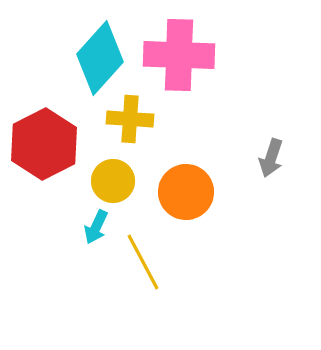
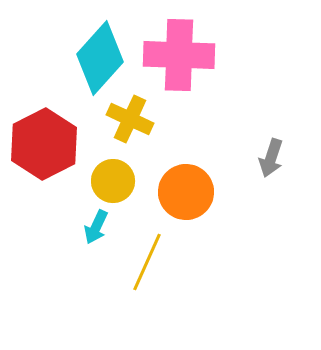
yellow cross: rotated 21 degrees clockwise
yellow line: moved 4 px right; rotated 52 degrees clockwise
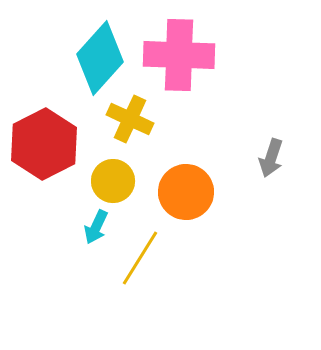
yellow line: moved 7 px left, 4 px up; rotated 8 degrees clockwise
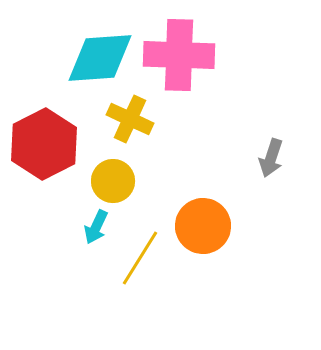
cyan diamond: rotated 44 degrees clockwise
orange circle: moved 17 px right, 34 px down
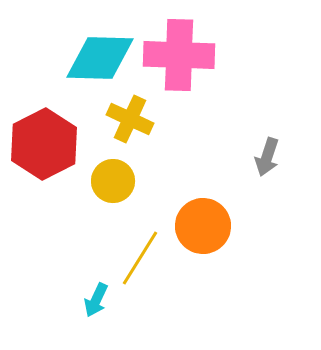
cyan diamond: rotated 6 degrees clockwise
gray arrow: moved 4 px left, 1 px up
cyan arrow: moved 73 px down
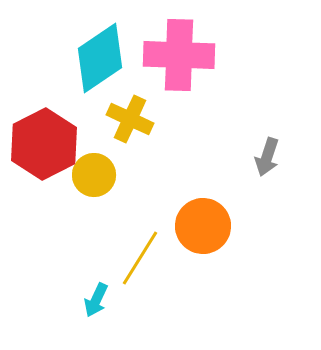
cyan diamond: rotated 36 degrees counterclockwise
yellow circle: moved 19 px left, 6 px up
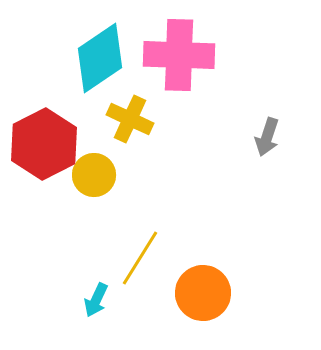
gray arrow: moved 20 px up
orange circle: moved 67 px down
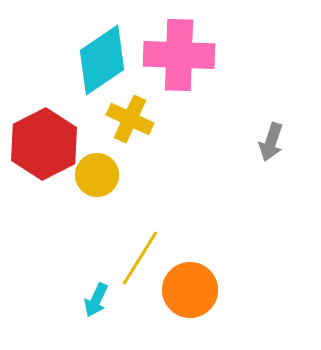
cyan diamond: moved 2 px right, 2 px down
gray arrow: moved 4 px right, 5 px down
yellow circle: moved 3 px right
orange circle: moved 13 px left, 3 px up
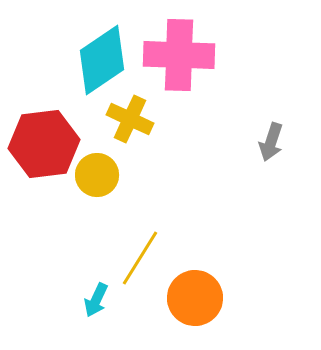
red hexagon: rotated 20 degrees clockwise
orange circle: moved 5 px right, 8 px down
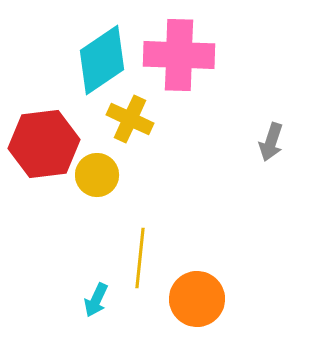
yellow line: rotated 26 degrees counterclockwise
orange circle: moved 2 px right, 1 px down
